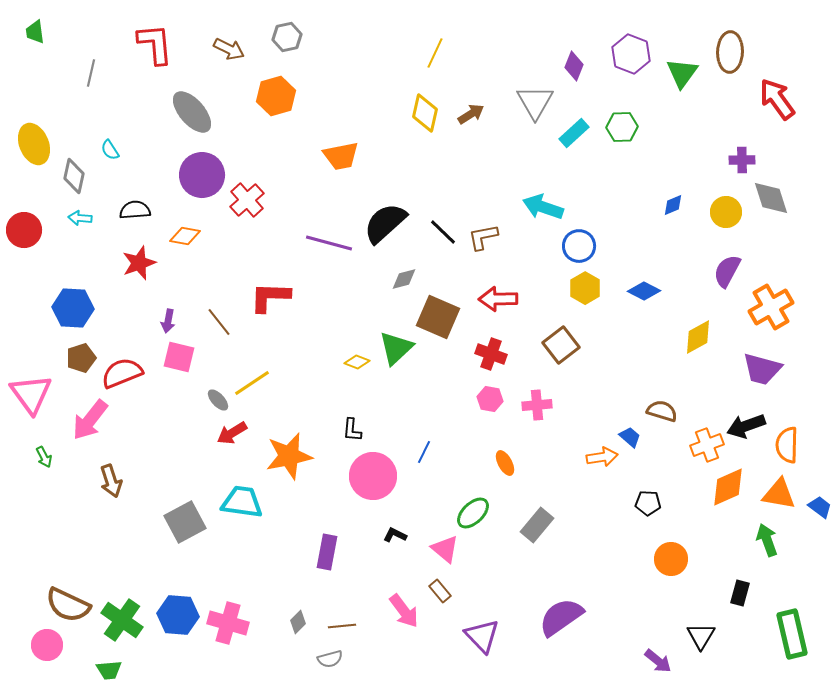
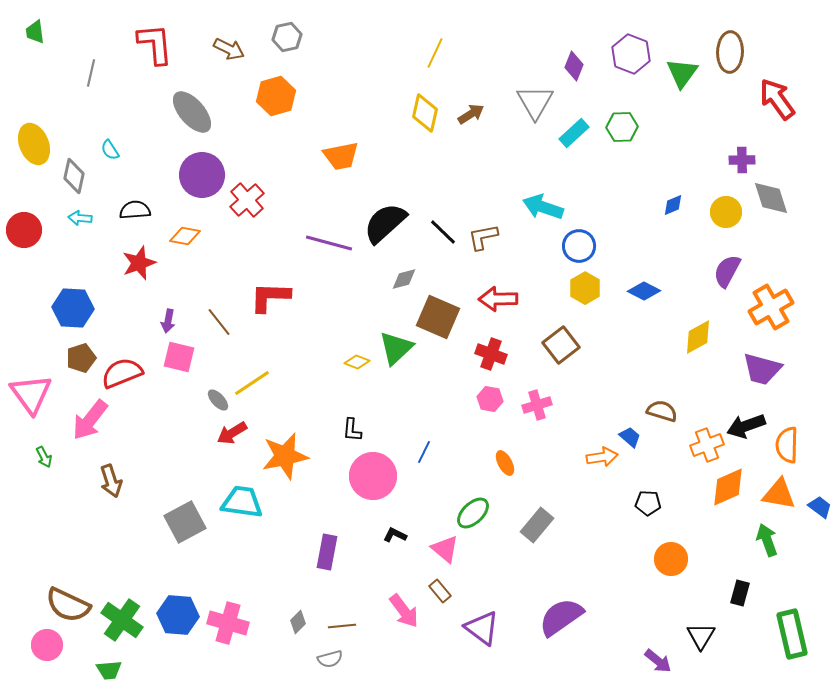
pink cross at (537, 405): rotated 12 degrees counterclockwise
orange star at (289, 456): moved 4 px left
purple triangle at (482, 636): moved 8 px up; rotated 9 degrees counterclockwise
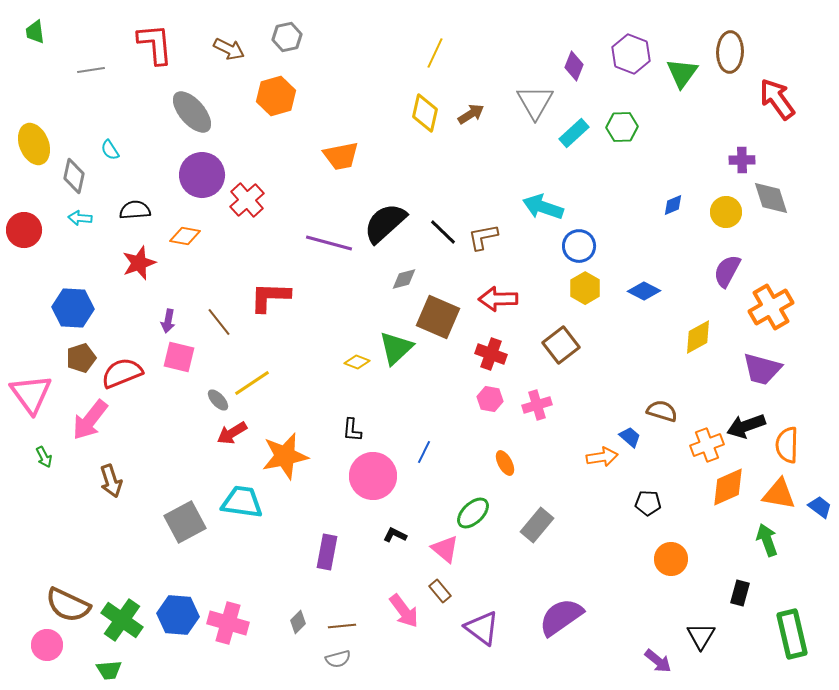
gray line at (91, 73): moved 3 px up; rotated 68 degrees clockwise
gray semicircle at (330, 659): moved 8 px right
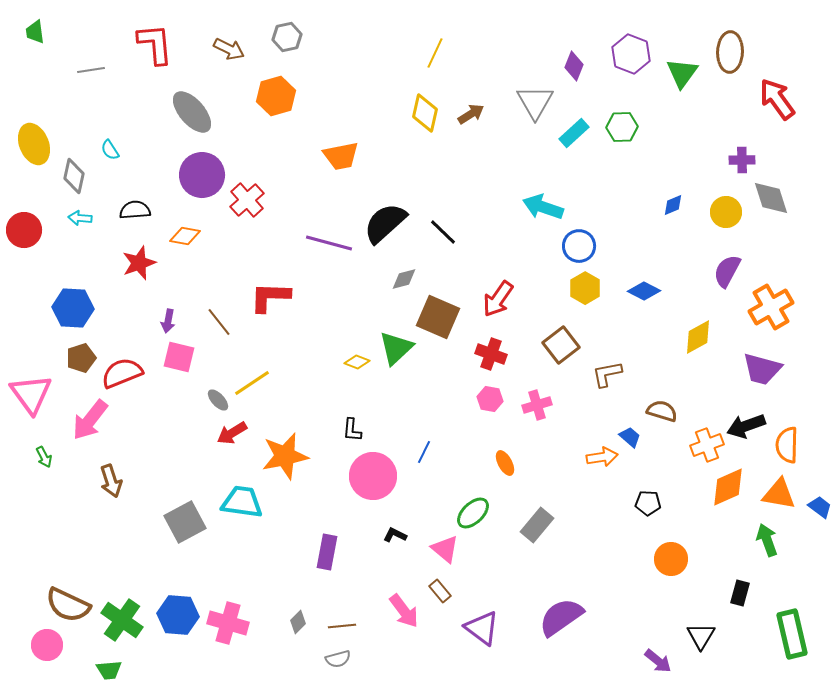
brown L-shape at (483, 237): moved 124 px right, 137 px down
red arrow at (498, 299): rotated 54 degrees counterclockwise
